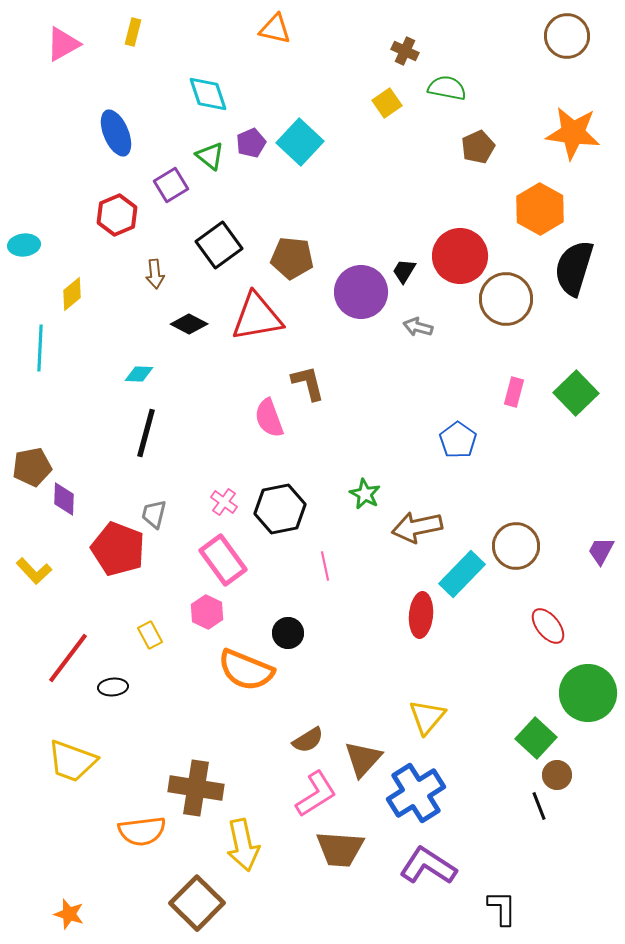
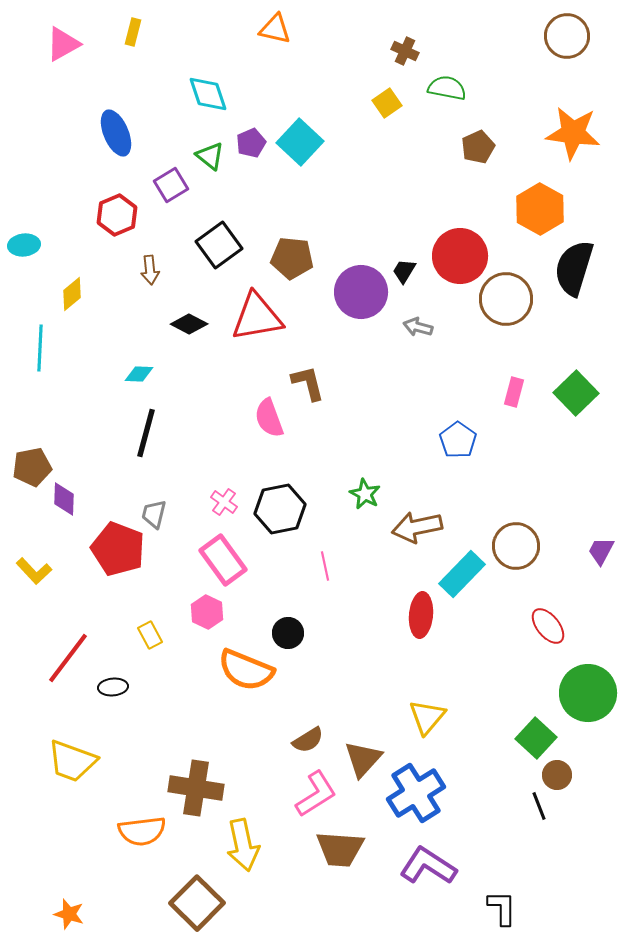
brown arrow at (155, 274): moved 5 px left, 4 px up
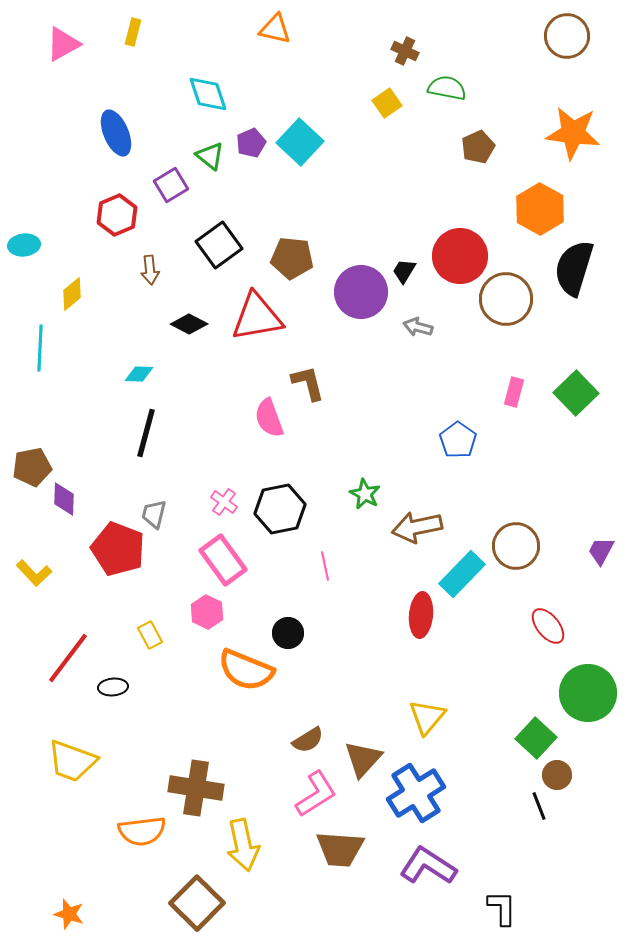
yellow L-shape at (34, 571): moved 2 px down
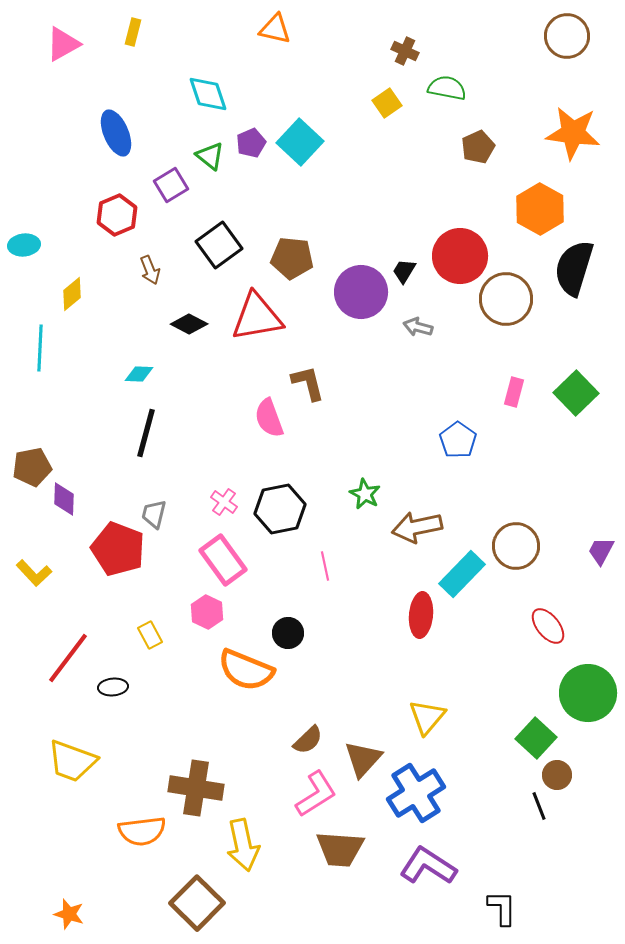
brown arrow at (150, 270): rotated 16 degrees counterclockwise
brown semicircle at (308, 740): rotated 12 degrees counterclockwise
